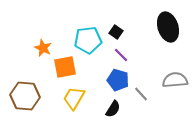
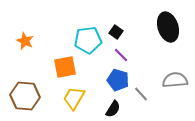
orange star: moved 18 px left, 7 px up
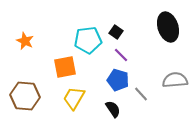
black semicircle: rotated 66 degrees counterclockwise
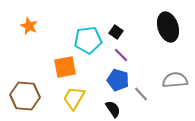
orange star: moved 4 px right, 15 px up
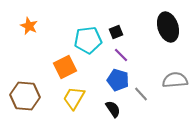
black square: rotated 32 degrees clockwise
orange square: rotated 15 degrees counterclockwise
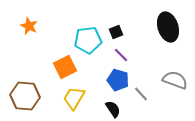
gray semicircle: rotated 25 degrees clockwise
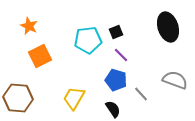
orange square: moved 25 px left, 11 px up
blue pentagon: moved 2 px left
brown hexagon: moved 7 px left, 2 px down
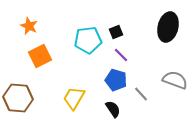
black ellipse: rotated 32 degrees clockwise
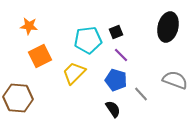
orange star: rotated 18 degrees counterclockwise
yellow trapezoid: moved 25 px up; rotated 15 degrees clockwise
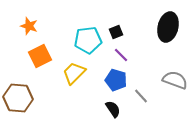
orange star: rotated 12 degrees clockwise
gray line: moved 2 px down
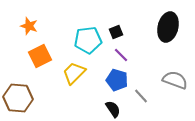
blue pentagon: moved 1 px right
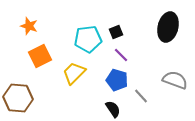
cyan pentagon: moved 1 px up
